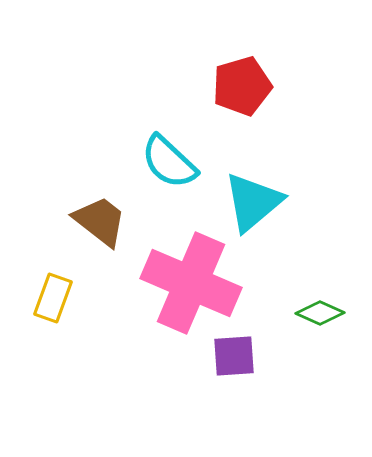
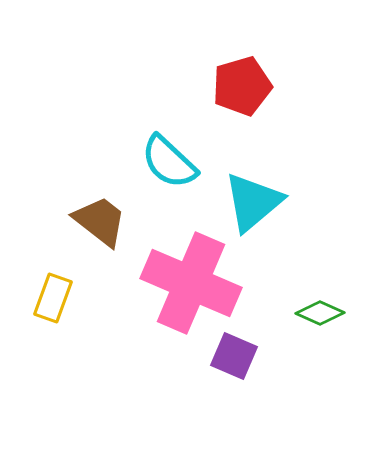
purple square: rotated 27 degrees clockwise
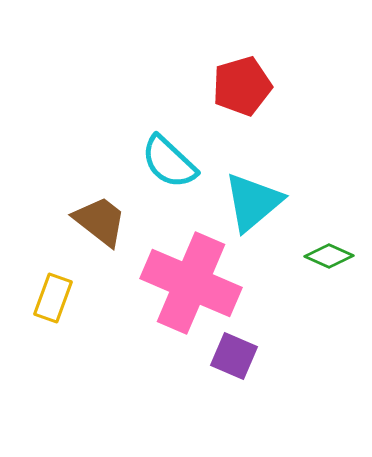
green diamond: moved 9 px right, 57 px up
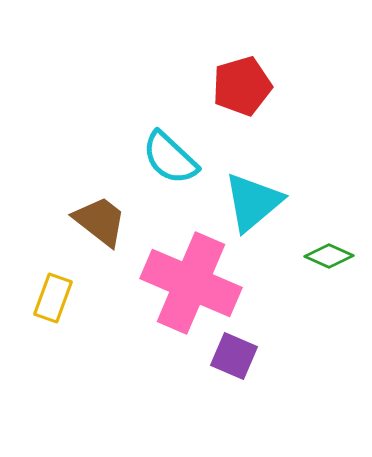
cyan semicircle: moved 1 px right, 4 px up
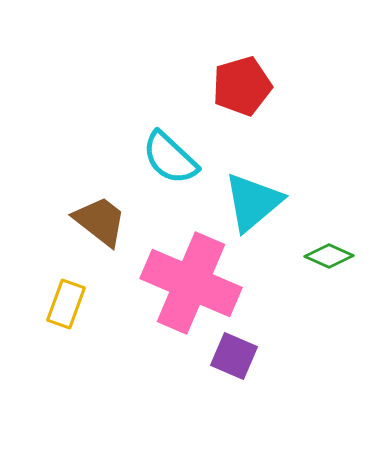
yellow rectangle: moved 13 px right, 6 px down
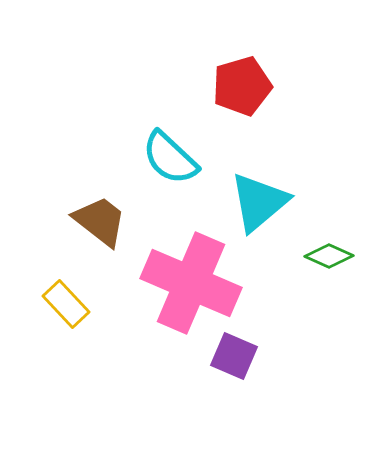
cyan triangle: moved 6 px right
yellow rectangle: rotated 63 degrees counterclockwise
